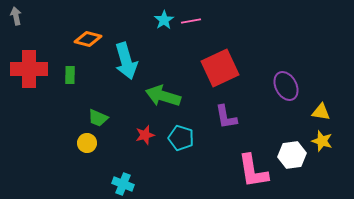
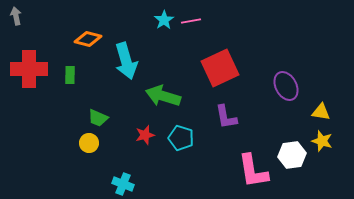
yellow circle: moved 2 px right
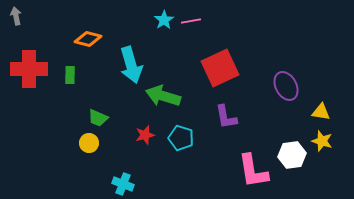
cyan arrow: moved 5 px right, 4 px down
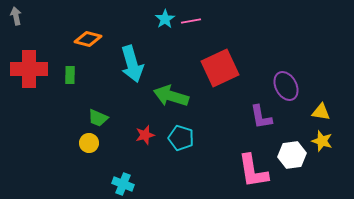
cyan star: moved 1 px right, 1 px up
cyan arrow: moved 1 px right, 1 px up
green arrow: moved 8 px right
purple L-shape: moved 35 px right
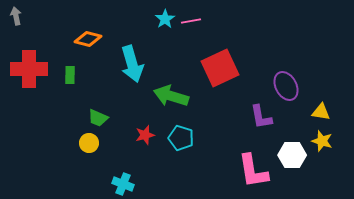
white hexagon: rotated 8 degrees clockwise
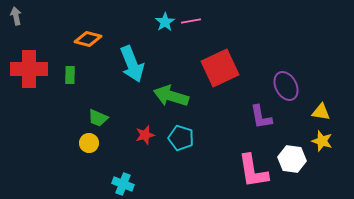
cyan star: moved 3 px down
cyan arrow: rotated 6 degrees counterclockwise
white hexagon: moved 4 px down; rotated 8 degrees clockwise
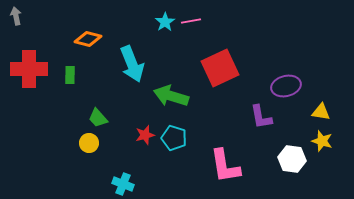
purple ellipse: rotated 76 degrees counterclockwise
green trapezoid: rotated 25 degrees clockwise
cyan pentagon: moved 7 px left
pink L-shape: moved 28 px left, 5 px up
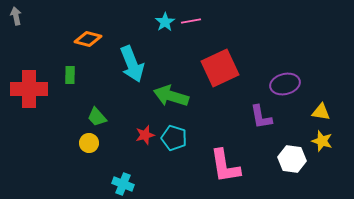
red cross: moved 20 px down
purple ellipse: moved 1 px left, 2 px up
green trapezoid: moved 1 px left, 1 px up
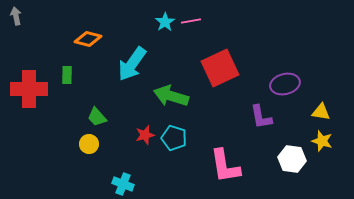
cyan arrow: rotated 57 degrees clockwise
green rectangle: moved 3 px left
yellow circle: moved 1 px down
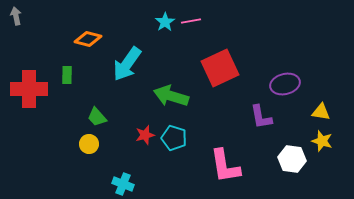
cyan arrow: moved 5 px left
